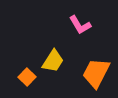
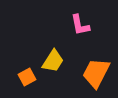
pink L-shape: rotated 20 degrees clockwise
orange square: rotated 18 degrees clockwise
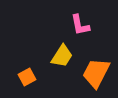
yellow trapezoid: moved 9 px right, 5 px up
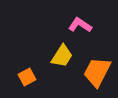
pink L-shape: rotated 135 degrees clockwise
orange trapezoid: moved 1 px right, 1 px up
